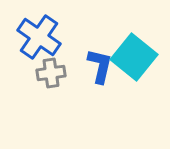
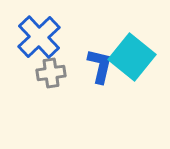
blue cross: rotated 12 degrees clockwise
cyan square: moved 2 px left
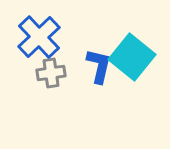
blue L-shape: moved 1 px left
